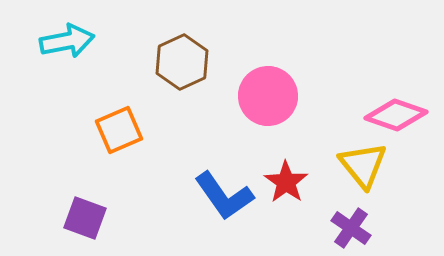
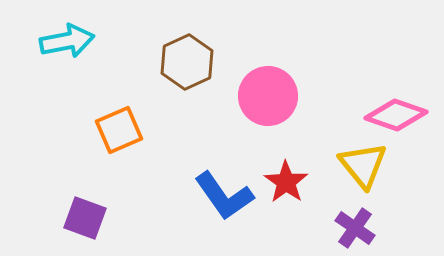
brown hexagon: moved 5 px right
purple cross: moved 4 px right
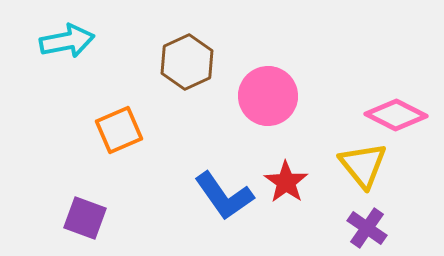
pink diamond: rotated 8 degrees clockwise
purple cross: moved 12 px right
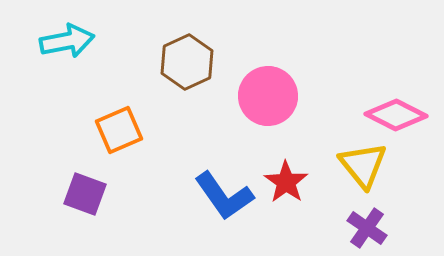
purple square: moved 24 px up
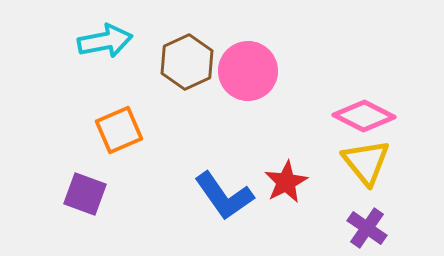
cyan arrow: moved 38 px right
pink circle: moved 20 px left, 25 px up
pink diamond: moved 32 px left, 1 px down
yellow triangle: moved 3 px right, 3 px up
red star: rotated 9 degrees clockwise
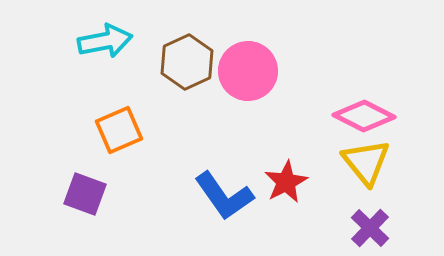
purple cross: moved 3 px right; rotated 9 degrees clockwise
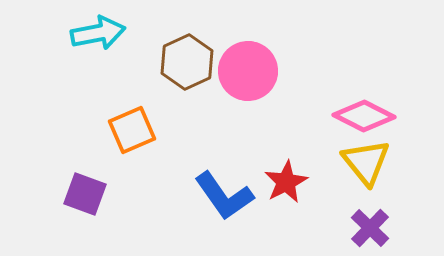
cyan arrow: moved 7 px left, 8 px up
orange square: moved 13 px right
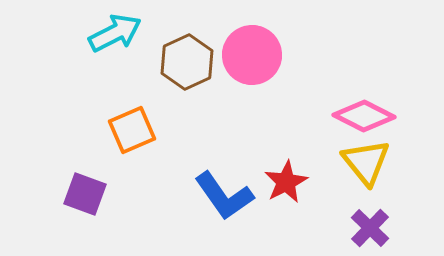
cyan arrow: moved 17 px right; rotated 16 degrees counterclockwise
pink circle: moved 4 px right, 16 px up
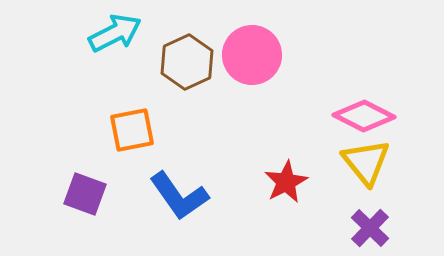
orange square: rotated 12 degrees clockwise
blue L-shape: moved 45 px left
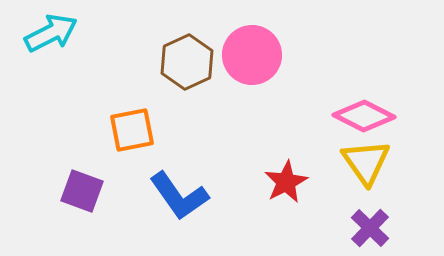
cyan arrow: moved 64 px left
yellow triangle: rotated 4 degrees clockwise
purple square: moved 3 px left, 3 px up
